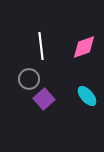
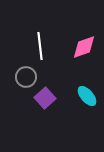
white line: moved 1 px left
gray circle: moved 3 px left, 2 px up
purple square: moved 1 px right, 1 px up
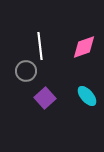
gray circle: moved 6 px up
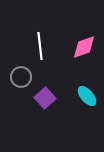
gray circle: moved 5 px left, 6 px down
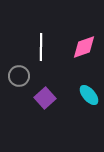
white line: moved 1 px right, 1 px down; rotated 8 degrees clockwise
gray circle: moved 2 px left, 1 px up
cyan ellipse: moved 2 px right, 1 px up
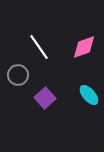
white line: moved 2 px left; rotated 36 degrees counterclockwise
gray circle: moved 1 px left, 1 px up
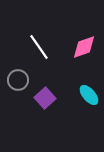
gray circle: moved 5 px down
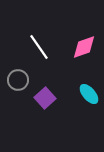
cyan ellipse: moved 1 px up
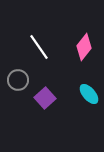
pink diamond: rotated 32 degrees counterclockwise
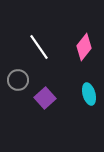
cyan ellipse: rotated 25 degrees clockwise
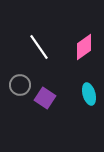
pink diamond: rotated 16 degrees clockwise
gray circle: moved 2 px right, 5 px down
purple square: rotated 15 degrees counterclockwise
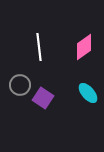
white line: rotated 28 degrees clockwise
cyan ellipse: moved 1 px left, 1 px up; rotated 25 degrees counterclockwise
purple square: moved 2 px left
